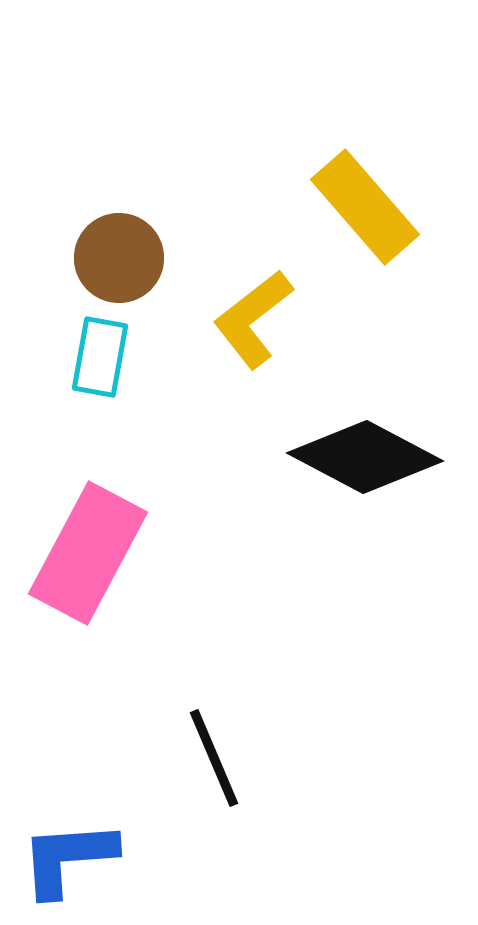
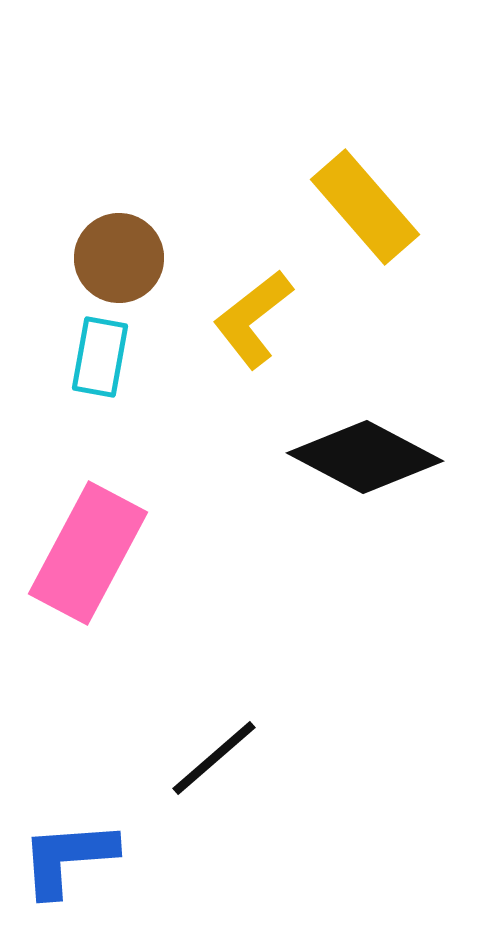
black line: rotated 72 degrees clockwise
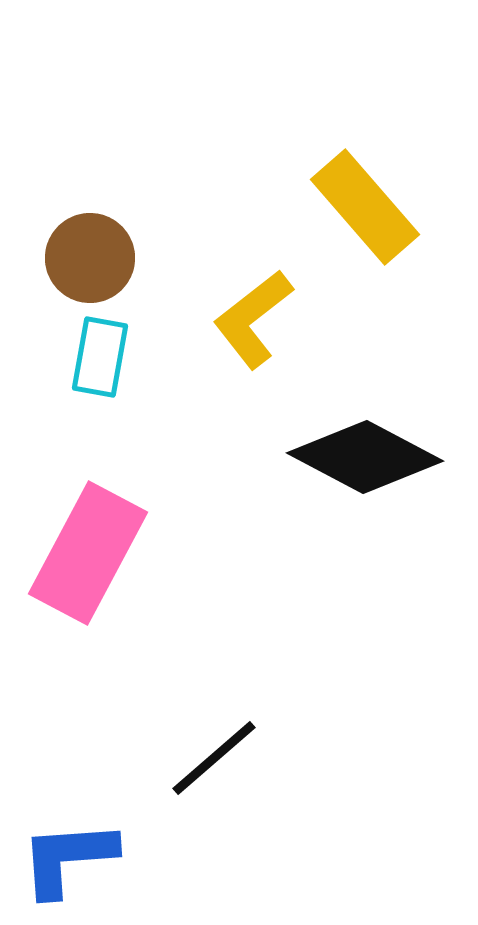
brown circle: moved 29 px left
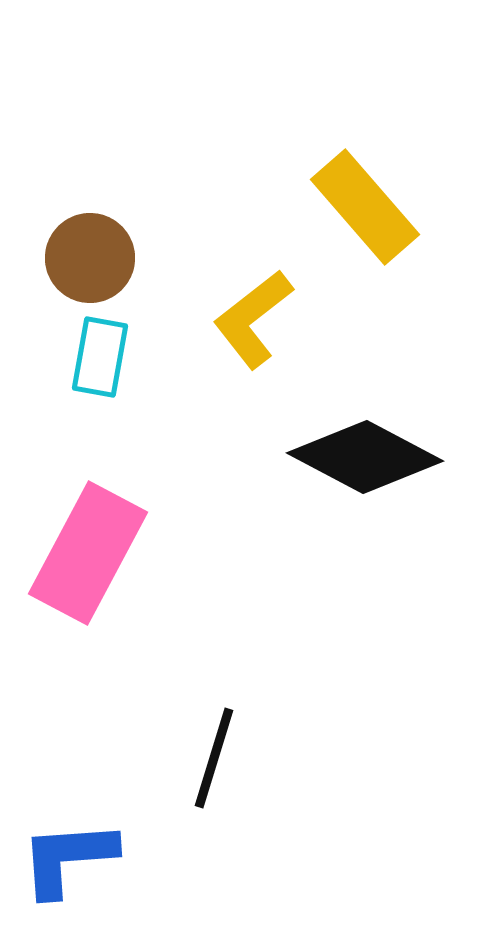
black line: rotated 32 degrees counterclockwise
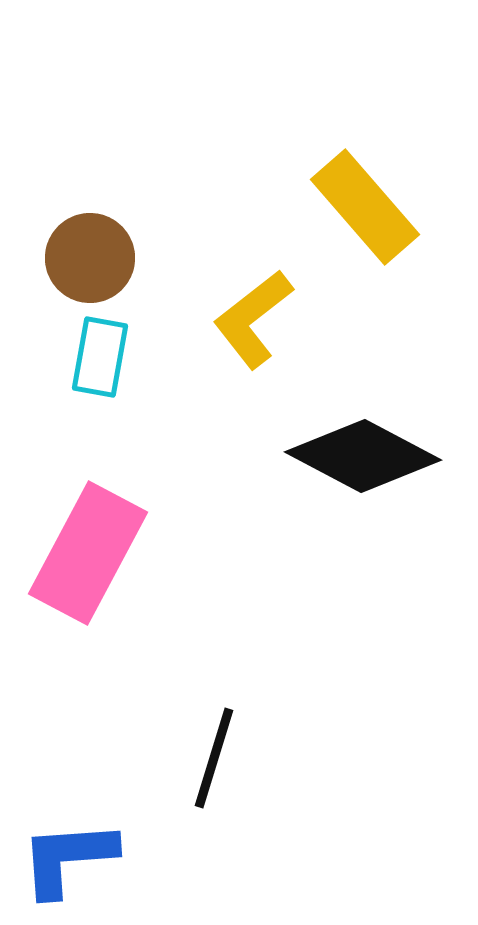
black diamond: moved 2 px left, 1 px up
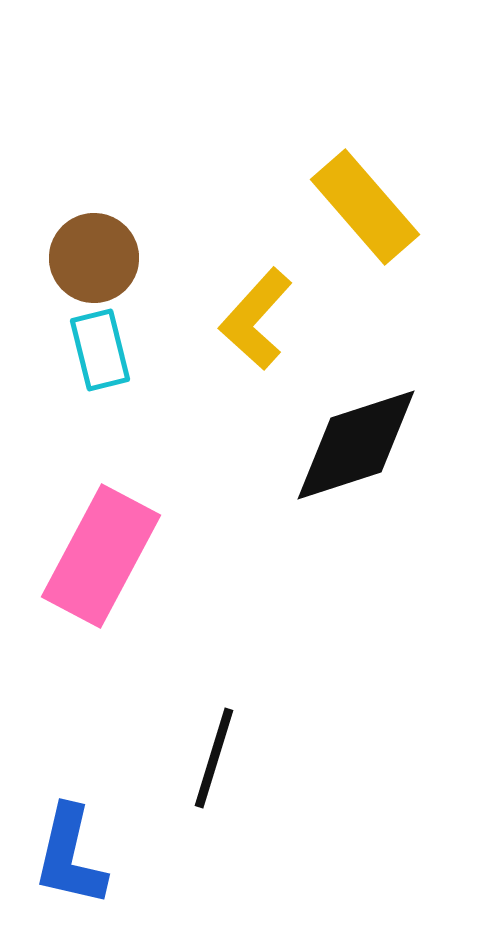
brown circle: moved 4 px right
yellow L-shape: moved 3 px right; rotated 10 degrees counterclockwise
cyan rectangle: moved 7 px up; rotated 24 degrees counterclockwise
black diamond: moved 7 px left, 11 px up; rotated 46 degrees counterclockwise
pink rectangle: moved 13 px right, 3 px down
blue L-shape: moved 2 px right, 2 px up; rotated 73 degrees counterclockwise
